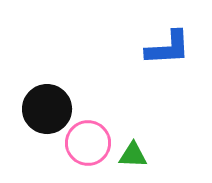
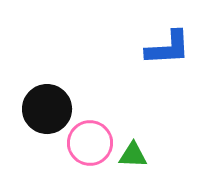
pink circle: moved 2 px right
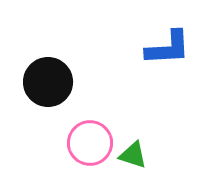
black circle: moved 1 px right, 27 px up
green triangle: rotated 16 degrees clockwise
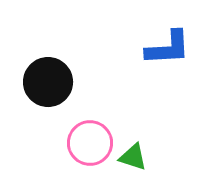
green triangle: moved 2 px down
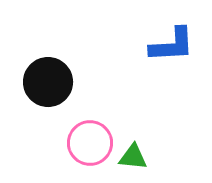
blue L-shape: moved 4 px right, 3 px up
green triangle: rotated 12 degrees counterclockwise
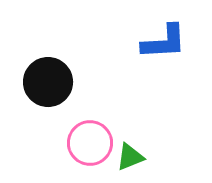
blue L-shape: moved 8 px left, 3 px up
green triangle: moved 3 px left; rotated 28 degrees counterclockwise
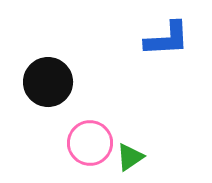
blue L-shape: moved 3 px right, 3 px up
green triangle: rotated 12 degrees counterclockwise
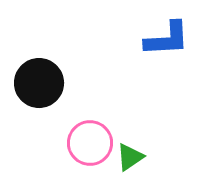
black circle: moved 9 px left, 1 px down
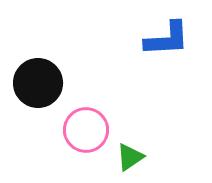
black circle: moved 1 px left
pink circle: moved 4 px left, 13 px up
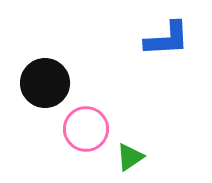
black circle: moved 7 px right
pink circle: moved 1 px up
